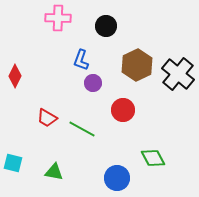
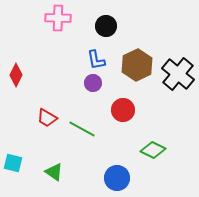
blue L-shape: moved 15 px right; rotated 30 degrees counterclockwise
red diamond: moved 1 px right, 1 px up
green diamond: moved 8 px up; rotated 35 degrees counterclockwise
green triangle: rotated 24 degrees clockwise
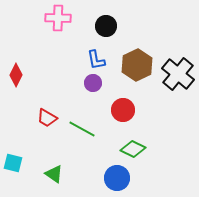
green diamond: moved 20 px left, 1 px up
green triangle: moved 2 px down
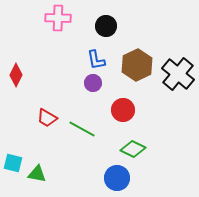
green triangle: moved 17 px left; rotated 24 degrees counterclockwise
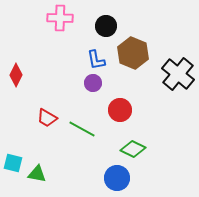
pink cross: moved 2 px right
brown hexagon: moved 4 px left, 12 px up; rotated 12 degrees counterclockwise
red circle: moved 3 px left
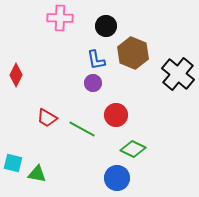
red circle: moved 4 px left, 5 px down
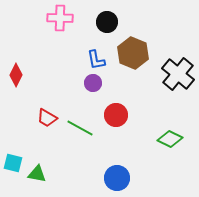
black circle: moved 1 px right, 4 px up
green line: moved 2 px left, 1 px up
green diamond: moved 37 px right, 10 px up
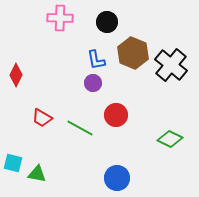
black cross: moved 7 px left, 9 px up
red trapezoid: moved 5 px left
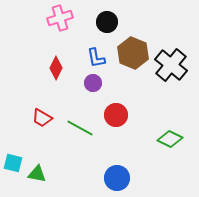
pink cross: rotated 20 degrees counterclockwise
blue L-shape: moved 2 px up
red diamond: moved 40 px right, 7 px up
